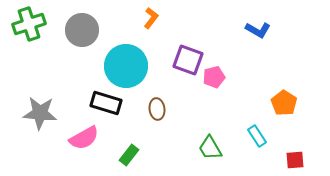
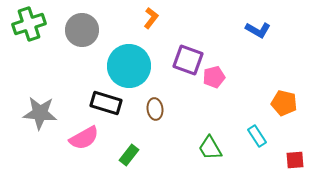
cyan circle: moved 3 px right
orange pentagon: rotated 20 degrees counterclockwise
brown ellipse: moved 2 px left
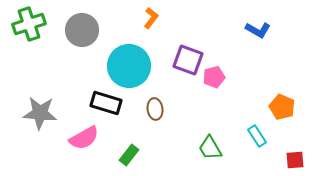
orange pentagon: moved 2 px left, 4 px down; rotated 10 degrees clockwise
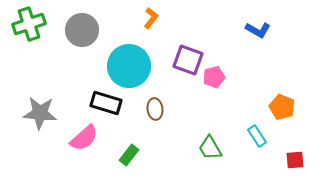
pink semicircle: rotated 12 degrees counterclockwise
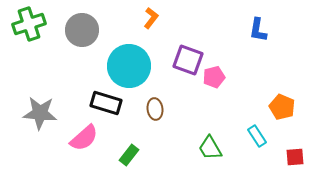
blue L-shape: rotated 70 degrees clockwise
red square: moved 3 px up
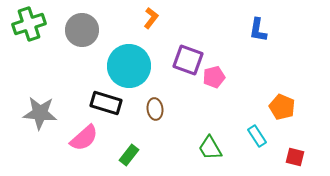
red square: rotated 18 degrees clockwise
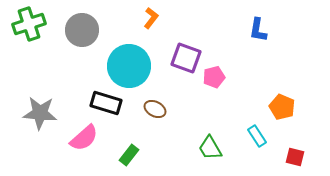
purple square: moved 2 px left, 2 px up
brown ellipse: rotated 55 degrees counterclockwise
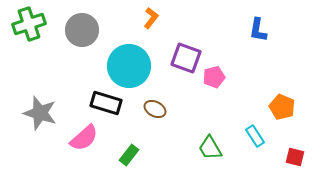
gray star: rotated 12 degrees clockwise
cyan rectangle: moved 2 px left
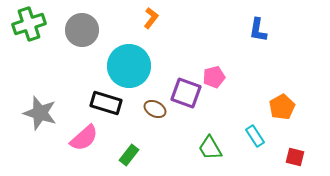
purple square: moved 35 px down
orange pentagon: rotated 20 degrees clockwise
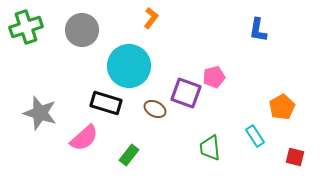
green cross: moved 3 px left, 3 px down
green trapezoid: rotated 24 degrees clockwise
